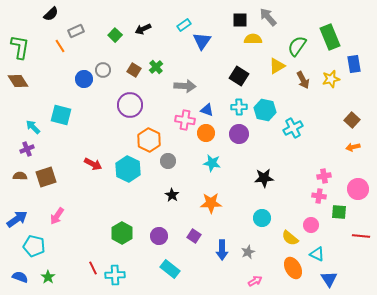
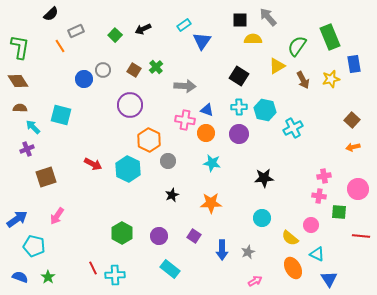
brown semicircle at (20, 176): moved 68 px up
black star at (172, 195): rotated 16 degrees clockwise
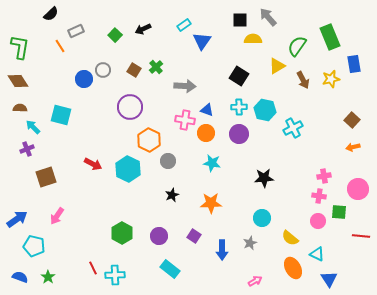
purple circle at (130, 105): moved 2 px down
pink circle at (311, 225): moved 7 px right, 4 px up
gray star at (248, 252): moved 2 px right, 9 px up
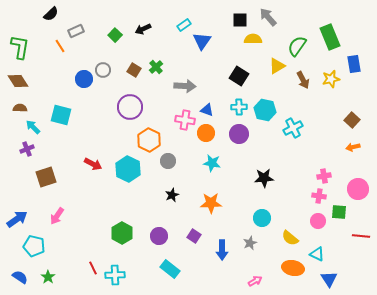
orange ellipse at (293, 268): rotated 50 degrees counterclockwise
blue semicircle at (20, 277): rotated 14 degrees clockwise
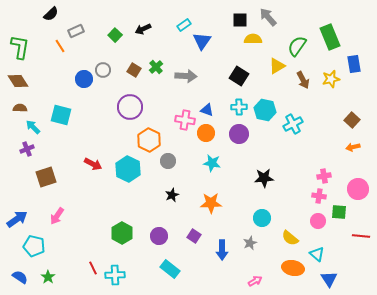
gray arrow at (185, 86): moved 1 px right, 10 px up
cyan cross at (293, 128): moved 4 px up
cyan triangle at (317, 254): rotated 14 degrees clockwise
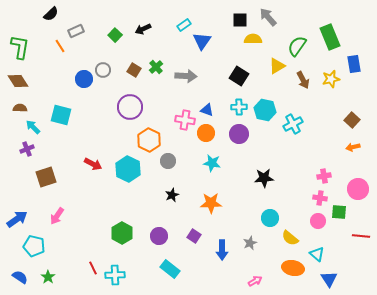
pink cross at (319, 196): moved 1 px right, 2 px down
cyan circle at (262, 218): moved 8 px right
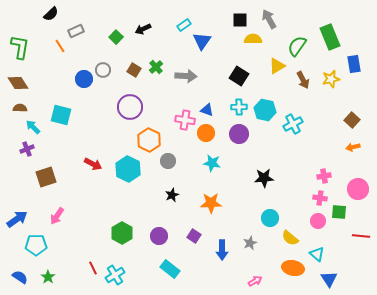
gray arrow at (268, 17): moved 1 px right, 2 px down; rotated 12 degrees clockwise
green square at (115, 35): moved 1 px right, 2 px down
brown diamond at (18, 81): moved 2 px down
cyan pentagon at (34, 246): moved 2 px right, 1 px up; rotated 15 degrees counterclockwise
cyan cross at (115, 275): rotated 30 degrees counterclockwise
